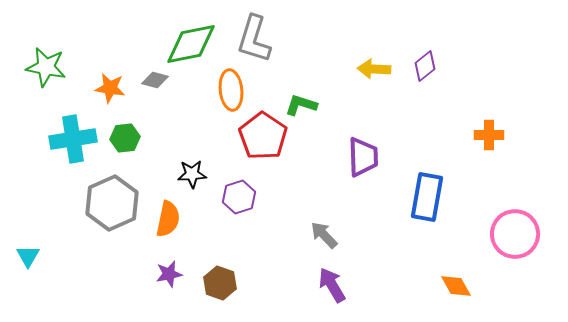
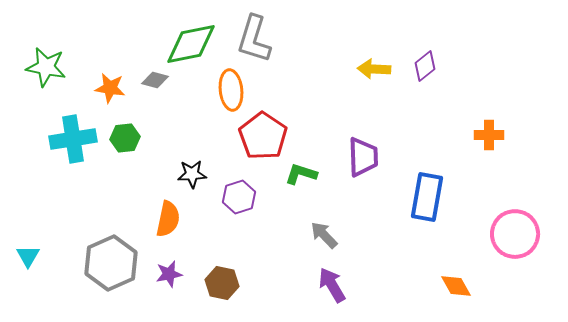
green L-shape: moved 69 px down
gray hexagon: moved 1 px left, 60 px down
brown hexagon: moved 2 px right; rotated 8 degrees counterclockwise
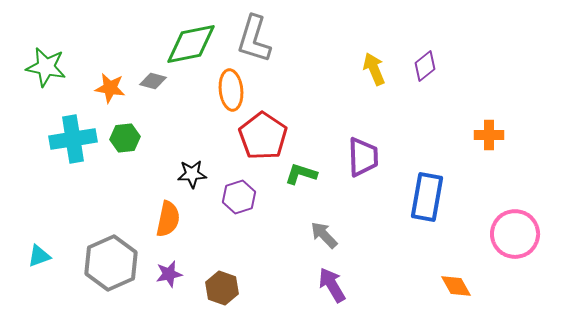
yellow arrow: rotated 64 degrees clockwise
gray diamond: moved 2 px left, 1 px down
cyan triangle: moved 11 px right; rotated 40 degrees clockwise
brown hexagon: moved 5 px down; rotated 8 degrees clockwise
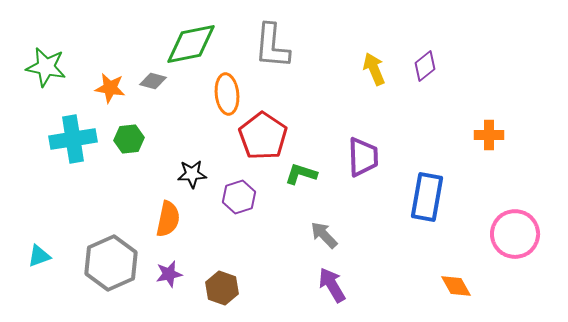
gray L-shape: moved 18 px right, 7 px down; rotated 12 degrees counterclockwise
orange ellipse: moved 4 px left, 4 px down
green hexagon: moved 4 px right, 1 px down
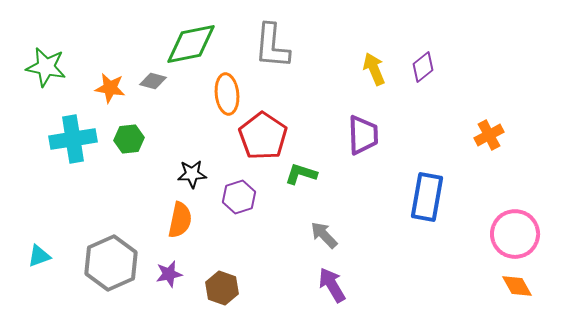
purple diamond: moved 2 px left, 1 px down
orange cross: rotated 28 degrees counterclockwise
purple trapezoid: moved 22 px up
orange semicircle: moved 12 px right, 1 px down
orange diamond: moved 61 px right
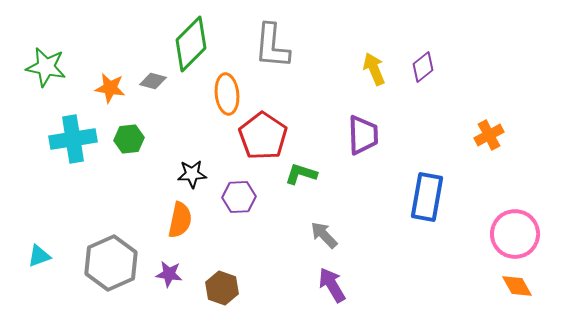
green diamond: rotated 34 degrees counterclockwise
purple hexagon: rotated 16 degrees clockwise
purple star: rotated 20 degrees clockwise
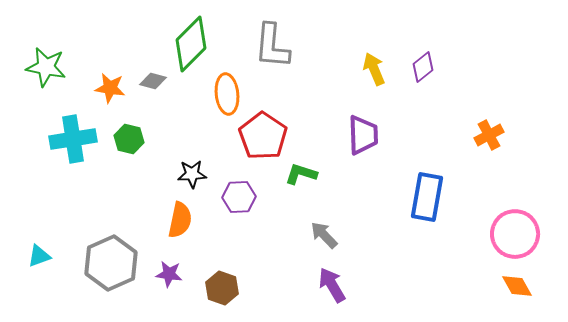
green hexagon: rotated 20 degrees clockwise
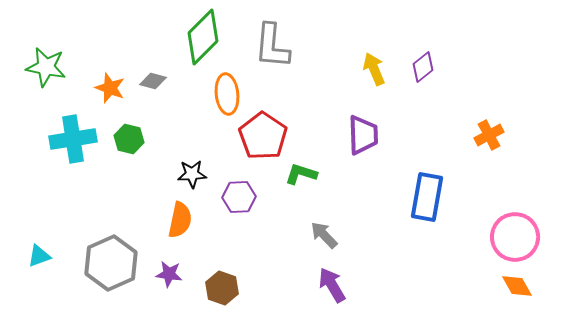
green diamond: moved 12 px right, 7 px up
orange star: rotated 12 degrees clockwise
pink circle: moved 3 px down
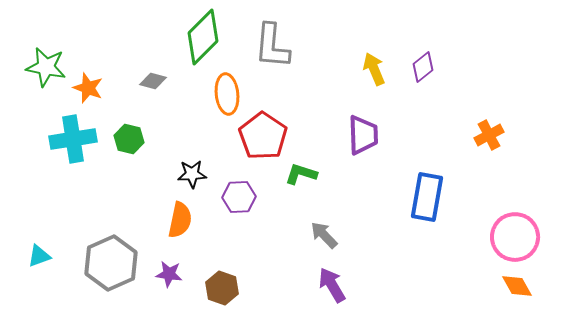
orange star: moved 22 px left
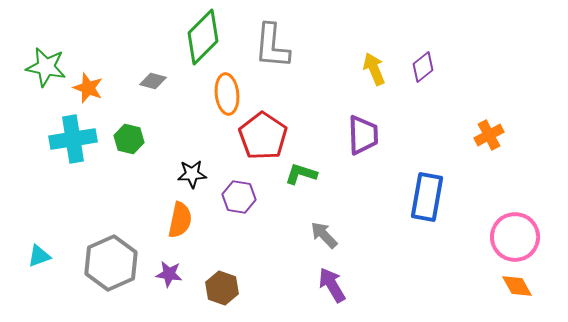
purple hexagon: rotated 12 degrees clockwise
